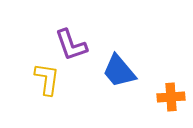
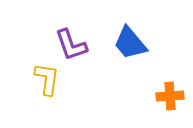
blue trapezoid: moved 11 px right, 28 px up
orange cross: moved 1 px left, 1 px up
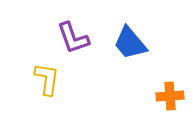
purple L-shape: moved 2 px right, 7 px up
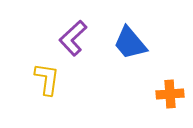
purple L-shape: rotated 66 degrees clockwise
orange cross: moved 2 px up
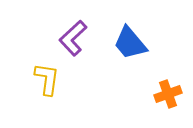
orange cross: moved 2 px left; rotated 16 degrees counterclockwise
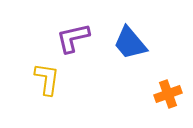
purple L-shape: rotated 30 degrees clockwise
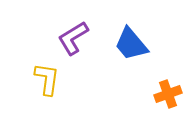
purple L-shape: rotated 18 degrees counterclockwise
blue trapezoid: moved 1 px right, 1 px down
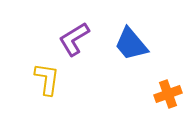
purple L-shape: moved 1 px right, 1 px down
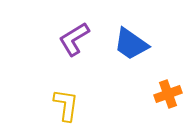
blue trapezoid: rotated 15 degrees counterclockwise
yellow L-shape: moved 19 px right, 26 px down
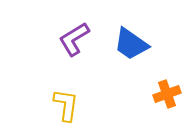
orange cross: moved 1 px left
